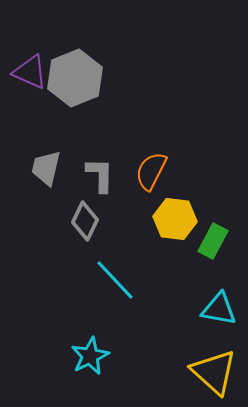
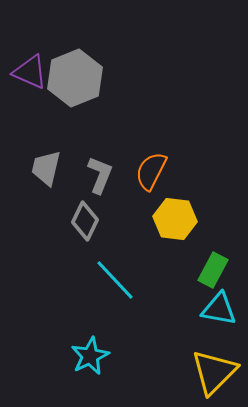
gray L-shape: rotated 21 degrees clockwise
green rectangle: moved 29 px down
yellow triangle: rotated 33 degrees clockwise
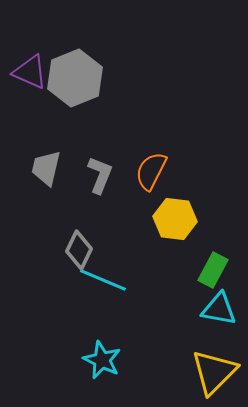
gray diamond: moved 6 px left, 29 px down
cyan line: moved 12 px left; rotated 24 degrees counterclockwise
cyan star: moved 12 px right, 4 px down; rotated 21 degrees counterclockwise
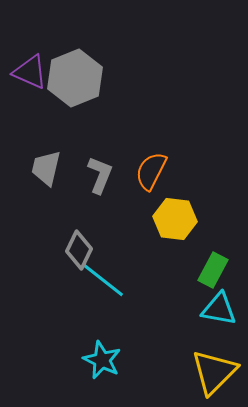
cyan line: rotated 15 degrees clockwise
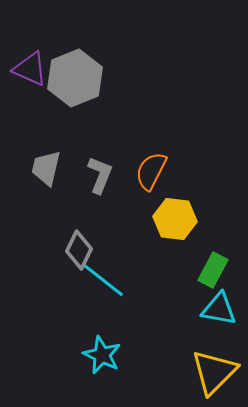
purple triangle: moved 3 px up
cyan star: moved 5 px up
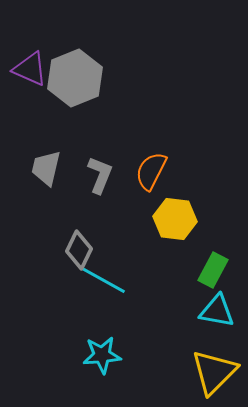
cyan line: rotated 9 degrees counterclockwise
cyan triangle: moved 2 px left, 2 px down
cyan star: rotated 30 degrees counterclockwise
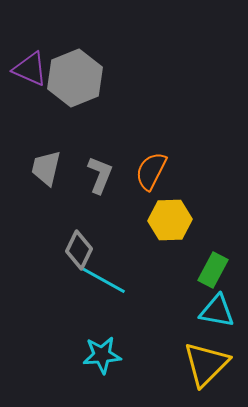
yellow hexagon: moved 5 px left, 1 px down; rotated 9 degrees counterclockwise
yellow triangle: moved 8 px left, 8 px up
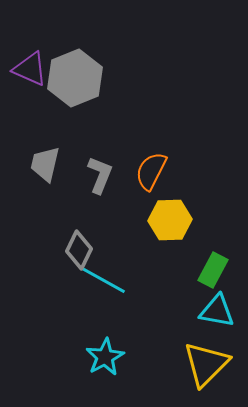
gray trapezoid: moved 1 px left, 4 px up
cyan star: moved 3 px right, 2 px down; rotated 24 degrees counterclockwise
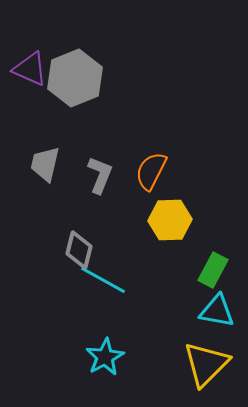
gray diamond: rotated 12 degrees counterclockwise
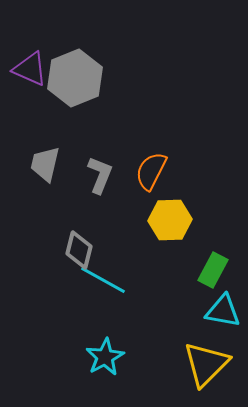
cyan triangle: moved 6 px right
